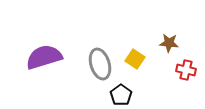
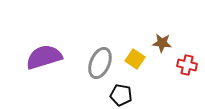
brown star: moved 7 px left
gray ellipse: moved 1 px up; rotated 40 degrees clockwise
red cross: moved 1 px right, 5 px up
black pentagon: rotated 25 degrees counterclockwise
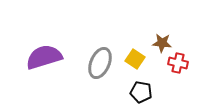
red cross: moved 9 px left, 2 px up
black pentagon: moved 20 px right, 3 px up
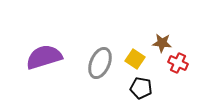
red cross: rotated 12 degrees clockwise
black pentagon: moved 4 px up
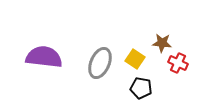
purple semicircle: rotated 24 degrees clockwise
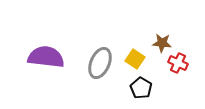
purple semicircle: moved 2 px right
black pentagon: rotated 20 degrees clockwise
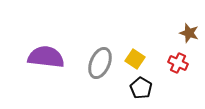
brown star: moved 27 px right, 10 px up; rotated 12 degrees clockwise
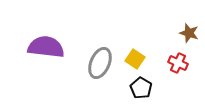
purple semicircle: moved 10 px up
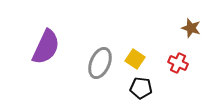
brown star: moved 2 px right, 5 px up
purple semicircle: rotated 108 degrees clockwise
black pentagon: rotated 25 degrees counterclockwise
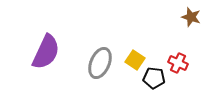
brown star: moved 11 px up
purple semicircle: moved 5 px down
yellow square: moved 1 px down
black pentagon: moved 13 px right, 10 px up
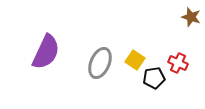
black pentagon: rotated 15 degrees counterclockwise
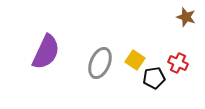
brown star: moved 5 px left
